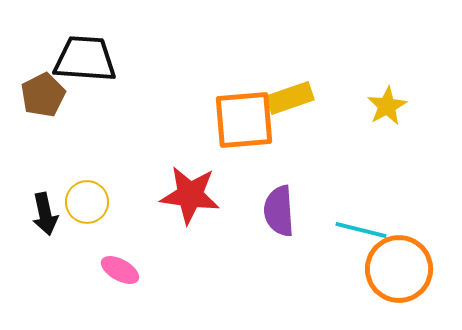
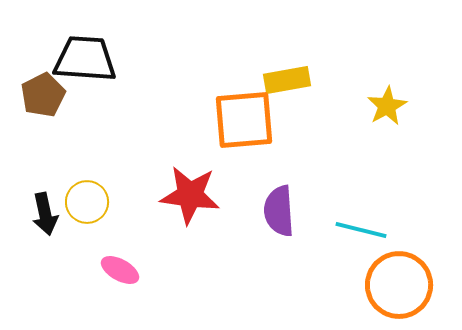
yellow rectangle: moved 3 px left, 18 px up; rotated 9 degrees clockwise
orange circle: moved 16 px down
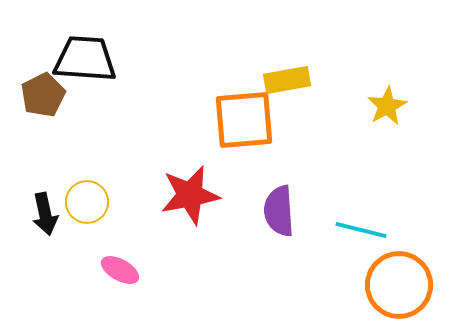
red star: rotated 18 degrees counterclockwise
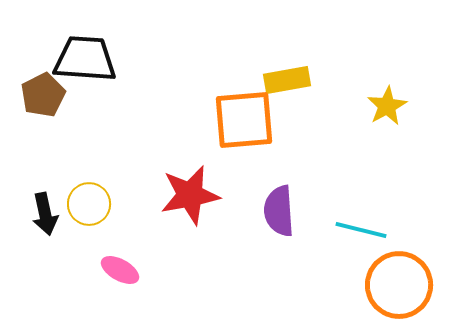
yellow circle: moved 2 px right, 2 px down
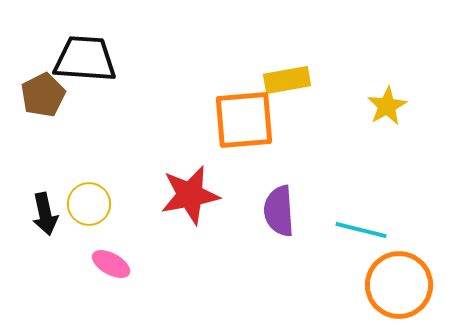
pink ellipse: moved 9 px left, 6 px up
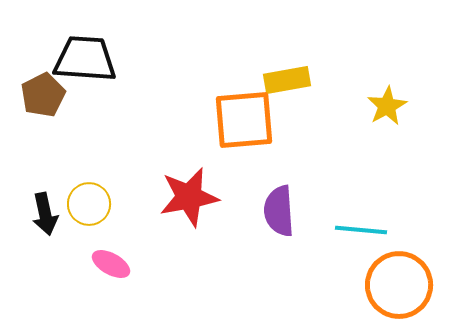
red star: moved 1 px left, 2 px down
cyan line: rotated 9 degrees counterclockwise
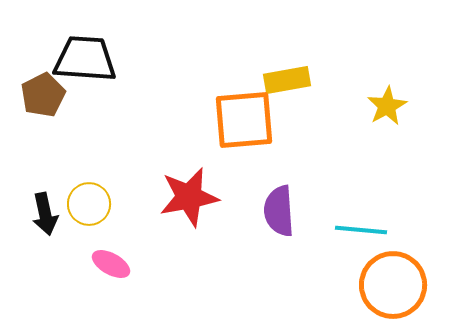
orange circle: moved 6 px left
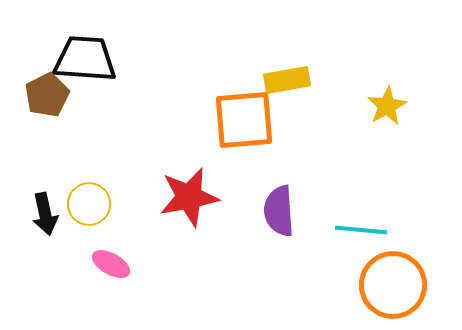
brown pentagon: moved 4 px right
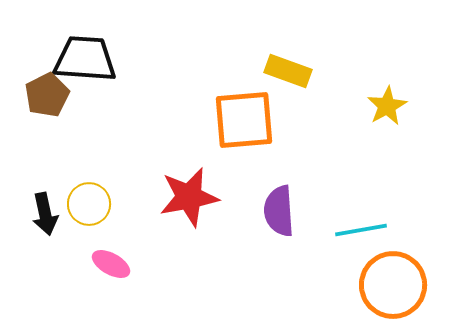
yellow rectangle: moved 1 px right, 9 px up; rotated 30 degrees clockwise
cyan line: rotated 15 degrees counterclockwise
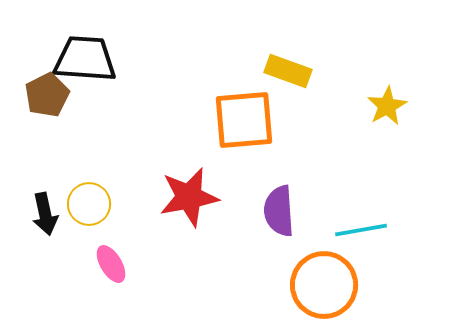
pink ellipse: rotated 30 degrees clockwise
orange circle: moved 69 px left
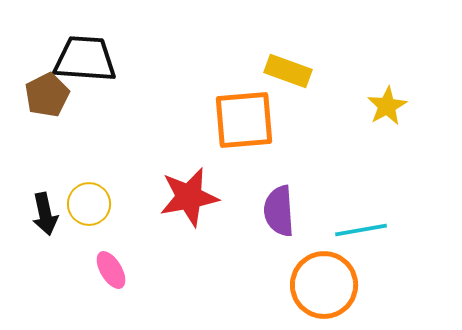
pink ellipse: moved 6 px down
